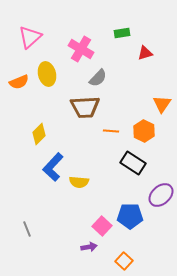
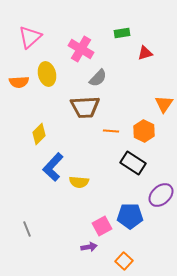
orange semicircle: rotated 18 degrees clockwise
orange triangle: moved 2 px right
pink square: rotated 18 degrees clockwise
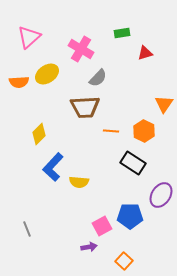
pink triangle: moved 1 px left
yellow ellipse: rotated 70 degrees clockwise
purple ellipse: rotated 15 degrees counterclockwise
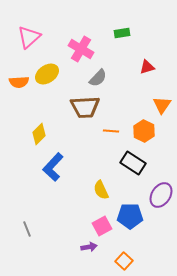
red triangle: moved 2 px right, 14 px down
orange triangle: moved 2 px left, 1 px down
yellow semicircle: moved 22 px right, 8 px down; rotated 60 degrees clockwise
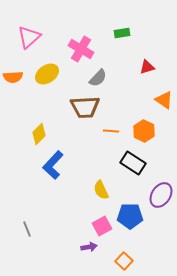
orange semicircle: moved 6 px left, 5 px up
orange triangle: moved 2 px right, 5 px up; rotated 30 degrees counterclockwise
blue L-shape: moved 2 px up
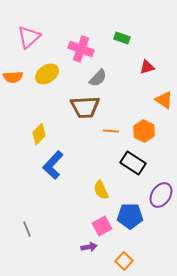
green rectangle: moved 5 px down; rotated 28 degrees clockwise
pink cross: rotated 10 degrees counterclockwise
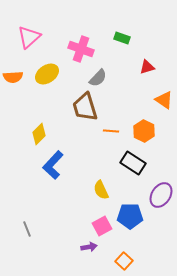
brown trapezoid: rotated 76 degrees clockwise
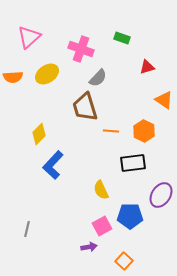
black rectangle: rotated 40 degrees counterclockwise
gray line: rotated 35 degrees clockwise
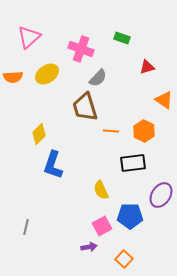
blue L-shape: rotated 24 degrees counterclockwise
gray line: moved 1 px left, 2 px up
orange square: moved 2 px up
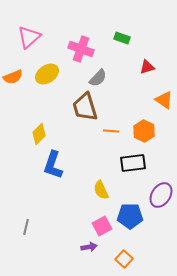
orange semicircle: rotated 18 degrees counterclockwise
